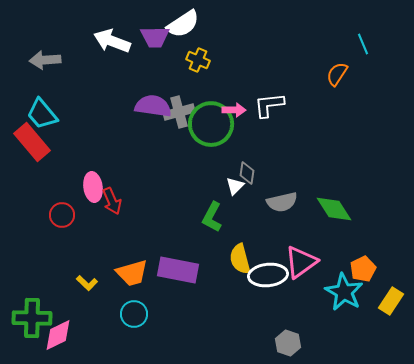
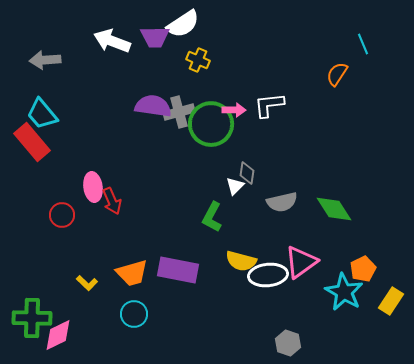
yellow semicircle: moved 1 px right, 2 px down; rotated 60 degrees counterclockwise
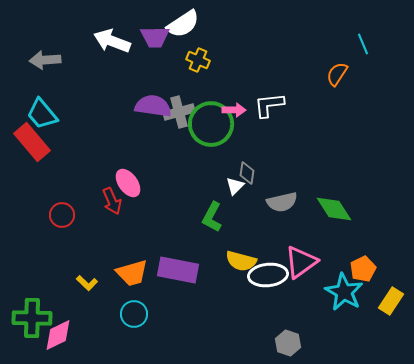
pink ellipse: moved 35 px right, 4 px up; rotated 28 degrees counterclockwise
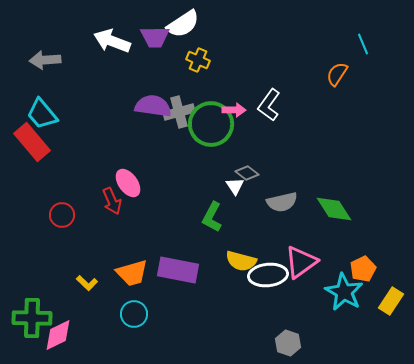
white L-shape: rotated 48 degrees counterclockwise
gray diamond: rotated 60 degrees counterclockwise
white triangle: rotated 18 degrees counterclockwise
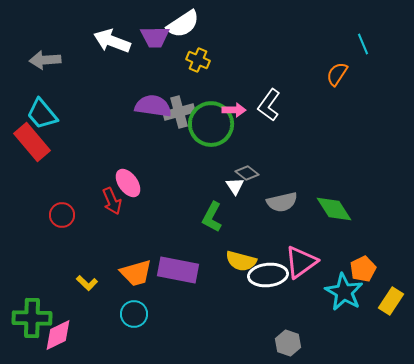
orange trapezoid: moved 4 px right
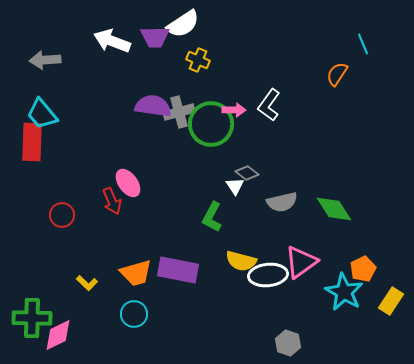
red rectangle: rotated 42 degrees clockwise
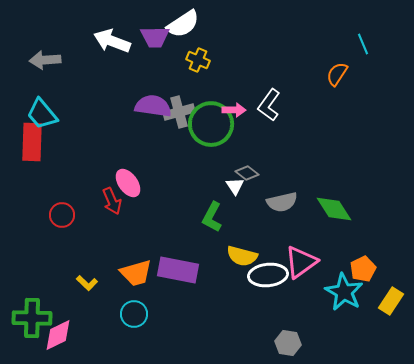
yellow semicircle: moved 1 px right, 5 px up
gray hexagon: rotated 10 degrees counterclockwise
